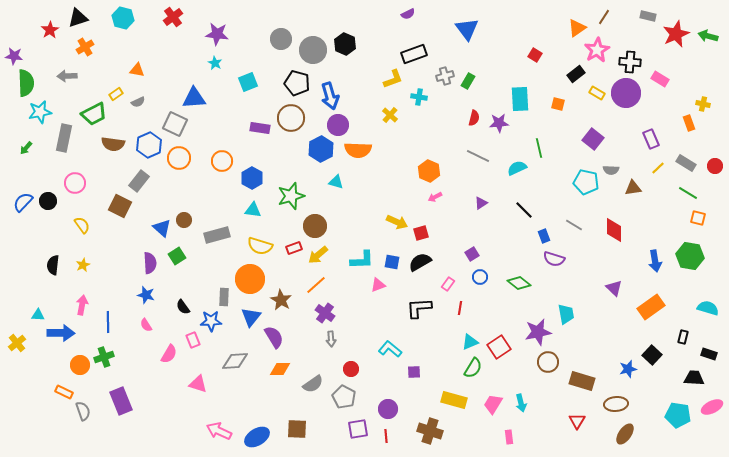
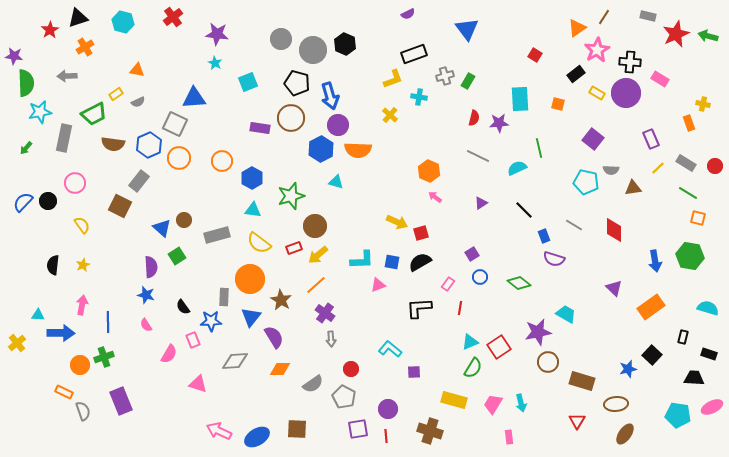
cyan hexagon at (123, 18): moved 4 px down
pink arrow at (435, 197): rotated 64 degrees clockwise
yellow semicircle at (260, 246): moved 1 px left, 3 px up; rotated 20 degrees clockwise
purple semicircle at (150, 263): moved 1 px right, 4 px down
cyan trapezoid at (566, 314): rotated 50 degrees counterclockwise
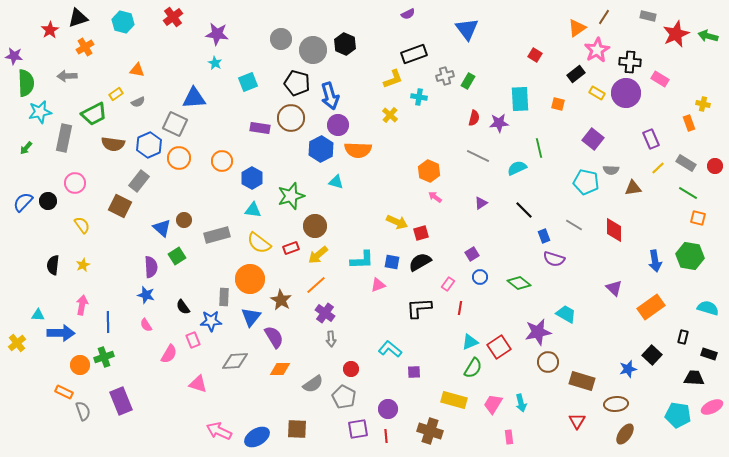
red rectangle at (294, 248): moved 3 px left
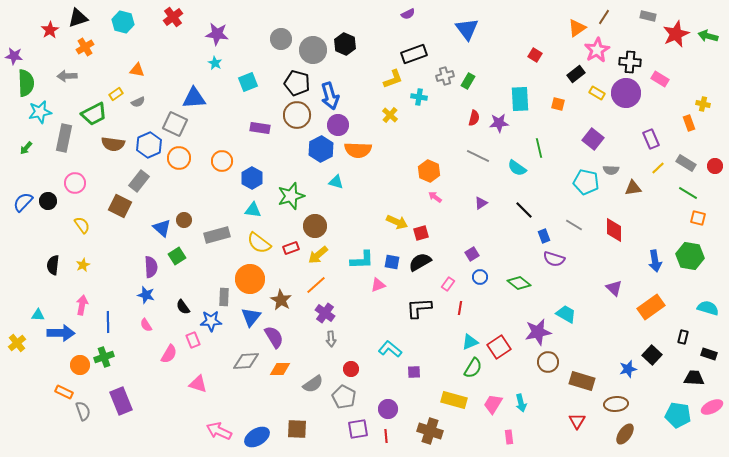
brown circle at (291, 118): moved 6 px right, 3 px up
cyan semicircle at (517, 168): rotated 120 degrees counterclockwise
gray diamond at (235, 361): moved 11 px right
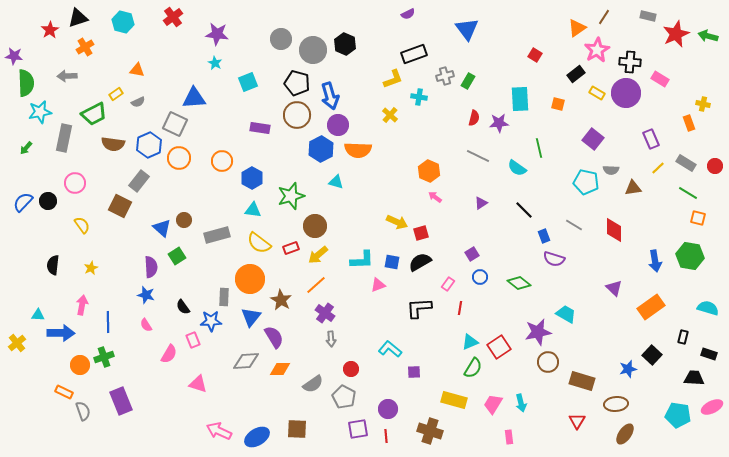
yellow star at (83, 265): moved 8 px right, 3 px down
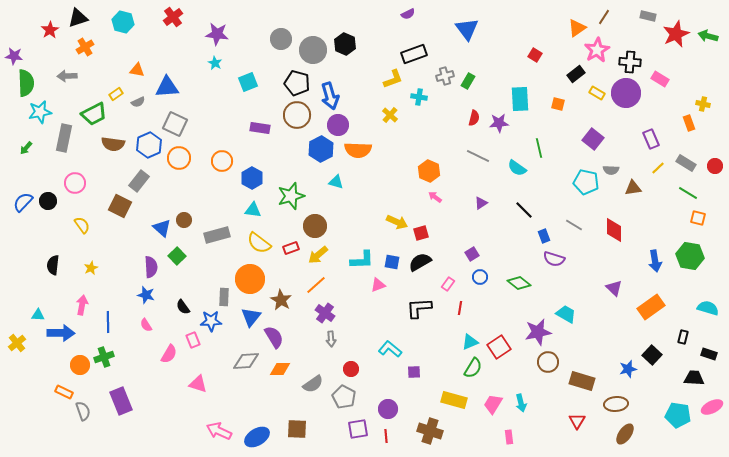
blue triangle at (194, 98): moved 27 px left, 11 px up
green square at (177, 256): rotated 12 degrees counterclockwise
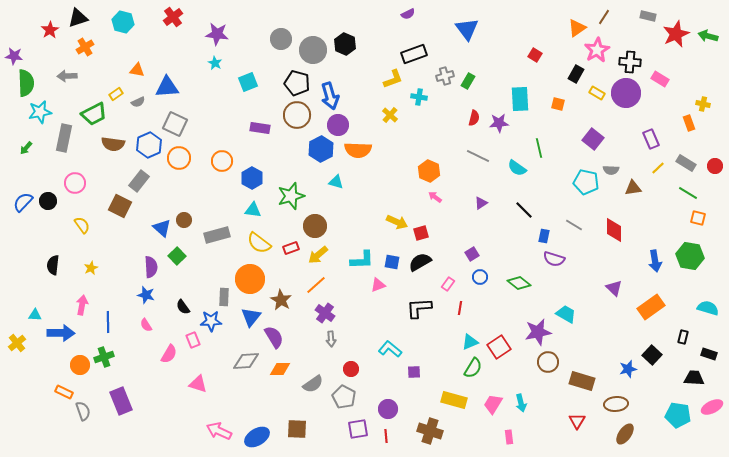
black rectangle at (576, 74): rotated 24 degrees counterclockwise
blue rectangle at (544, 236): rotated 32 degrees clockwise
cyan triangle at (38, 315): moved 3 px left
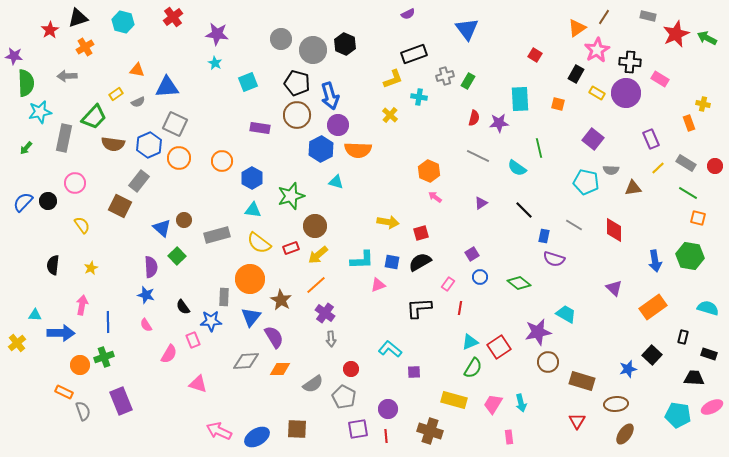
green arrow at (708, 36): moved 1 px left, 2 px down; rotated 12 degrees clockwise
green trapezoid at (94, 114): moved 3 px down; rotated 20 degrees counterclockwise
yellow arrow at (397, 222): moved 9 px left; rotated 15 degrees counterclockwise
orange rectangle at (651, 307): moved 2 px right
